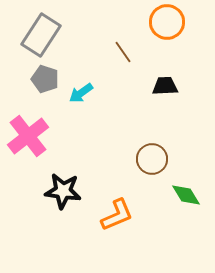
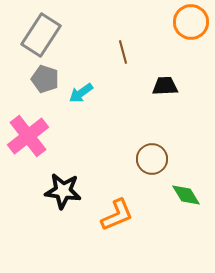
orange circle: moved 24 px right
brown line: rotated 20 degrees clockwise
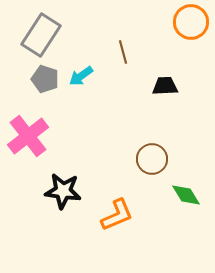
cyan arrow: moved 17 px up
